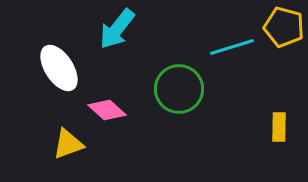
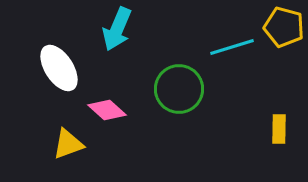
cyan arrow: rotated 15 degrees counterclockwise
yellow rectangle: moved 2 px down
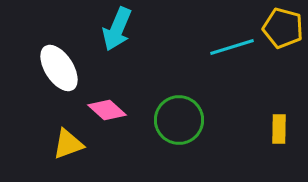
yellow pentagon: moved 1 px left, 1 px down
green circle: moved 31 px down
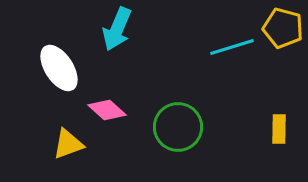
green circle: moved 1 px left, 7 px down
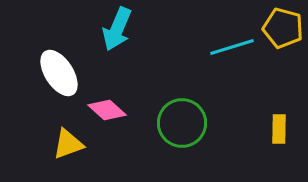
white ellipse: moved 5 px down
green circle: moved 4 px right, 4 px up
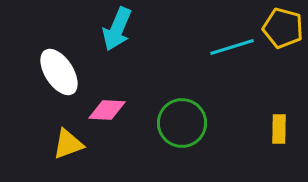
white ellipse: moved 1 px up
pink diamond: rotated 39 degrees counterclockwise
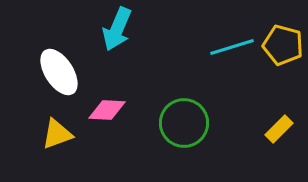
yellow pentagon: moved 17 px down
green circle: moved 2 px right
yellow rectangle: rotated 44 degrees clockwise
yellow triangle: moved 11 px left, 10 px up
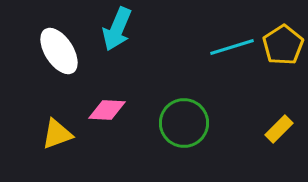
yellow pentagon: rotated 24 degrees clockwise
white ellipse: moved 21 px up
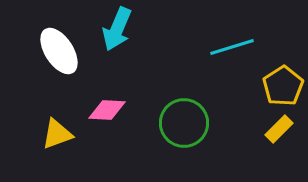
yellow pentagon: moved 41 px down
